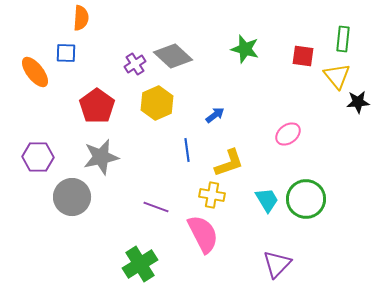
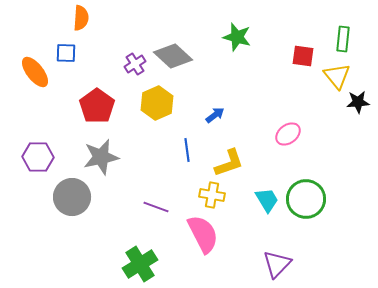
green star: moved 8 px left, 12 px up
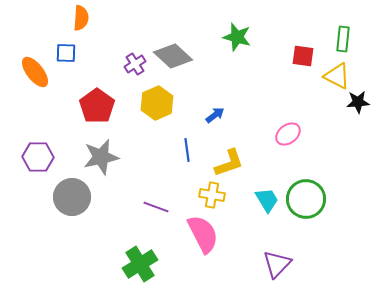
yellow triangle: rotated 24 degrees counterclockwise
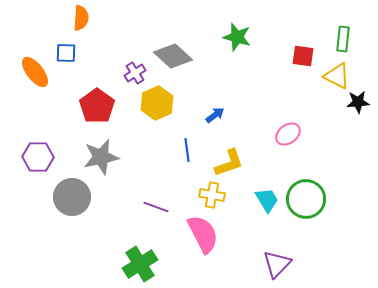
purple cross: moved 9 px down
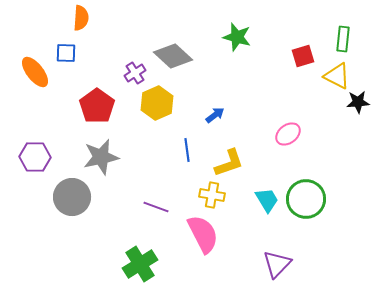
red square: rotated 25 degrees counterclockwise
purple hexagon: moved 3 px left
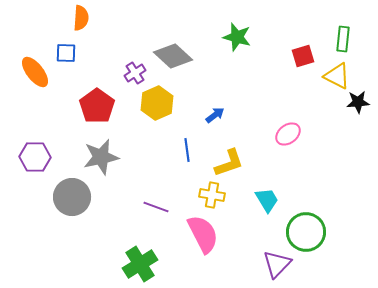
green circle: moved 33 px down
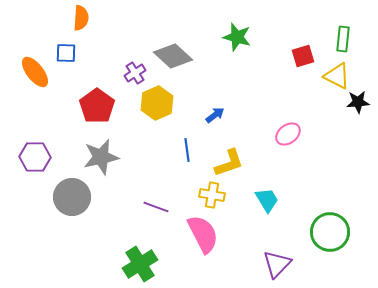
green circle: moved 24 px right
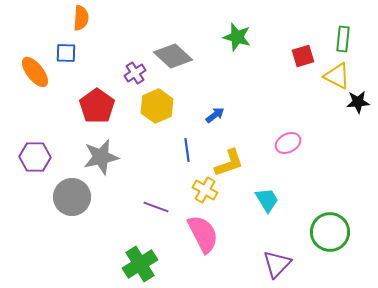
yellow hexagon: moved 3 px down
pink ellipse: moved 9 px down; rotated 10 degrees clockwise
yellow cross: moved 7 px left, 5 px up; rotated 20 degrees clockwise
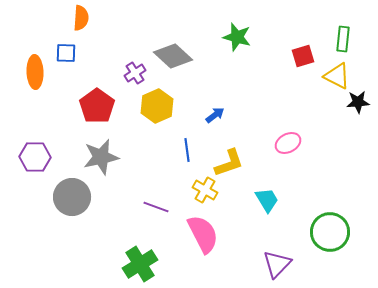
orange ellipse: rotated 36 degrees clockwise
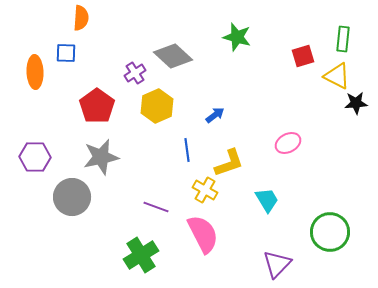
black star: moved 2 px left, 1 px down
green cross: moved 1 px right, 9 px up
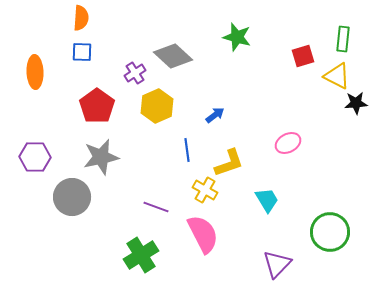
blue square: moved 16 px right, 1 px up
